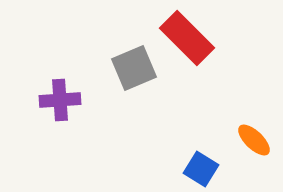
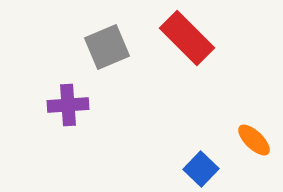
gray square: moved 27 px left, 21 px up
purple cross: moved 8 px right, 5 px down
blue square: rotated 12 degrees clockwise
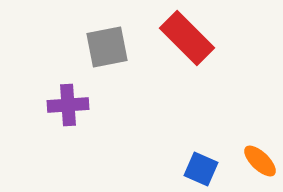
gray square: rotated 12 degrees clockwise
orange ellipse: moved 6 px right, 21 px down
blue square: rotated 20 degrees counterclockwise
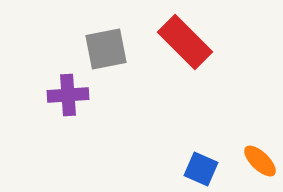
red rectangle: moved 2 px left, 4 px down
gray square: moved 1 px left, 2 px down
purple cross: moved 10 px up
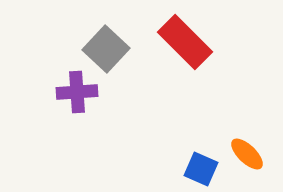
gray square: rotated 36 degrees counterclockwise
purple cross: moved 9 px right, 3 px up
orange ellipse: moved 13 px left, 7 px up
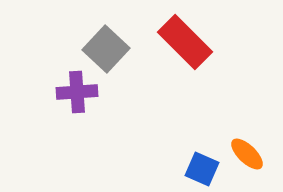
blue square: moved 1 px right
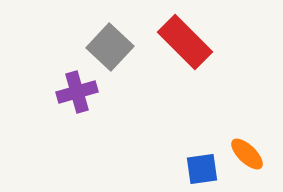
gray square: moved 4 px right, 2 px up
purple cross: rotated 12 degrees counterclockwise
blue square: rotated 32 degrees counterclockwise
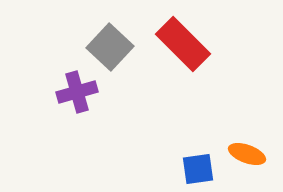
red rectangle: moved 2 px left, 2 px down
orange ellipse: rotated 24 degrees counterclockwise
blue square: moved 4 px left
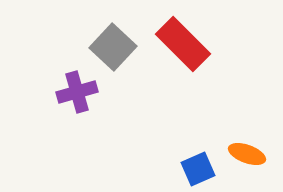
gray square: moved 3 px right
blue square: rotated 16 degrees counterclockwise
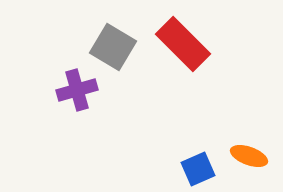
gray square: rotated 12 degrees counterclockwise
purple cross: moved 2 px up
orange ellipse: moved 2 px right, 2 px down
